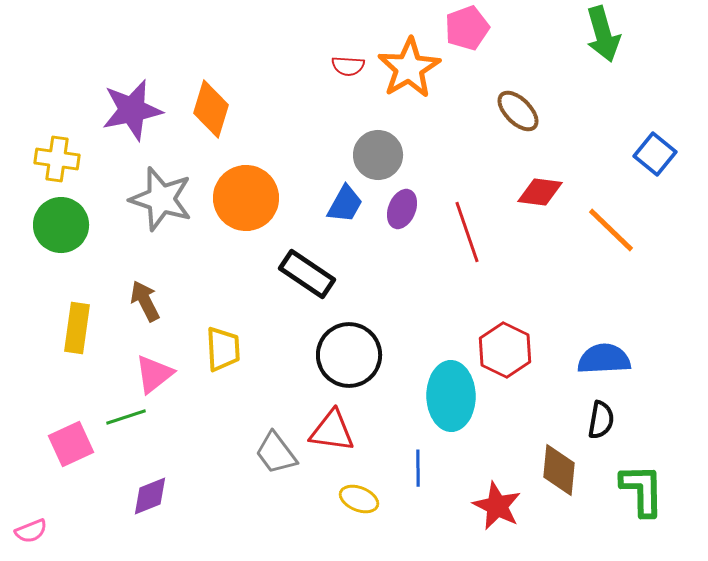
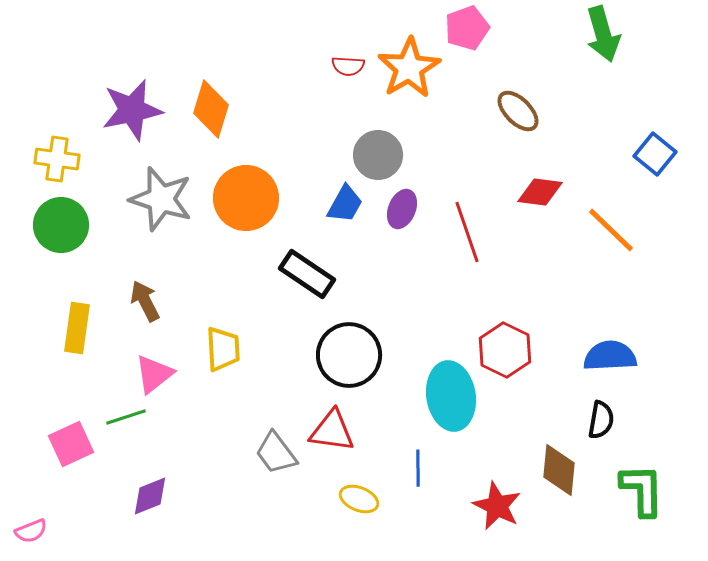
blue semicircle: moved 6 px right, 3 px up
cyan ellipse: rotated 8 degrees counterclockwise
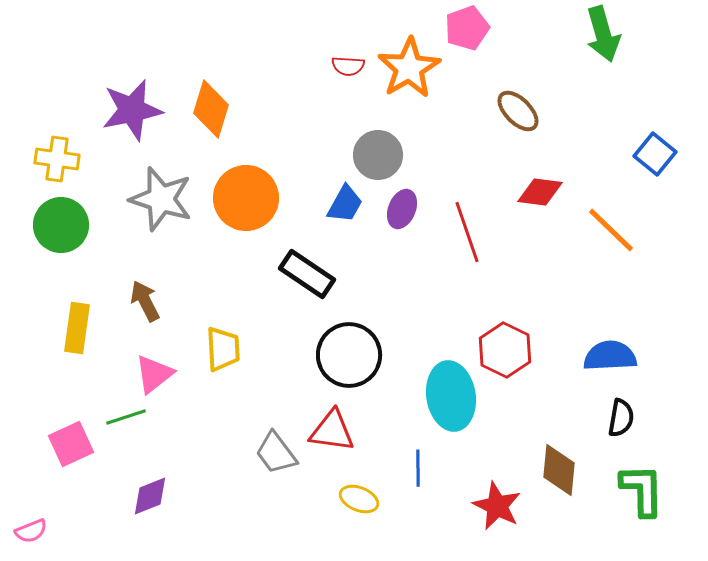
black semicircle: moved 20 px right, 2 px up
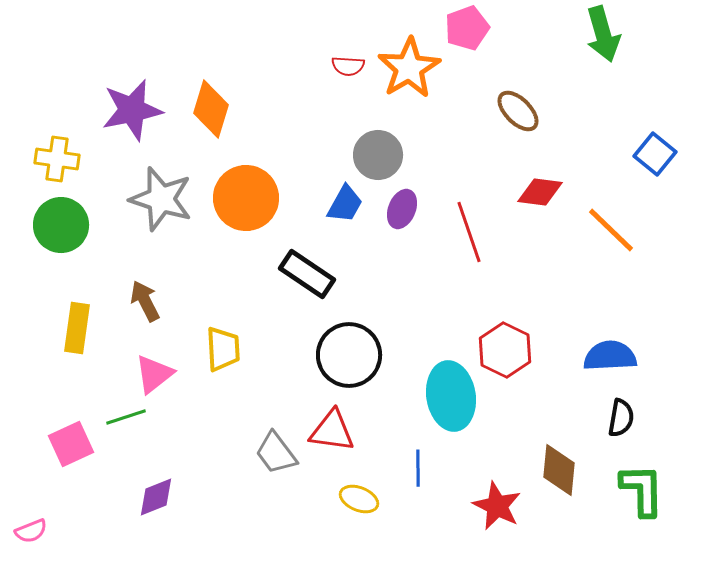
red line: moved 2 px right
purple diamond: moved 6 px right, 1 px down
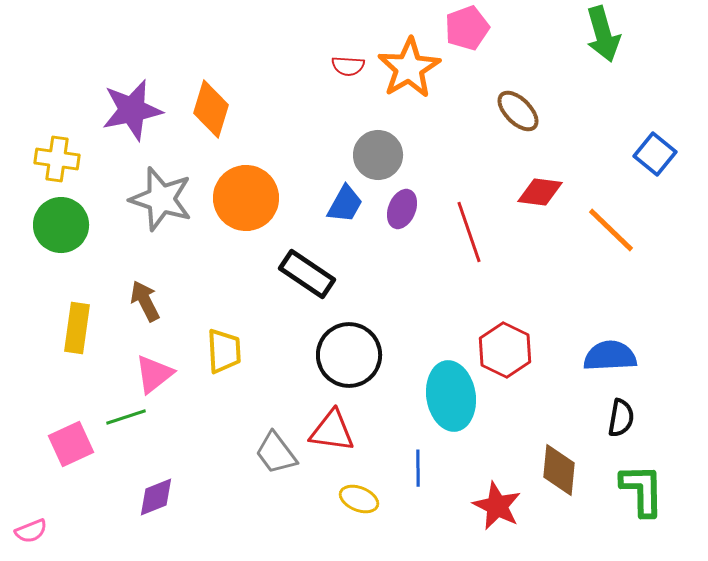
yellow trapezoid: moved 1 px right, 2 px down
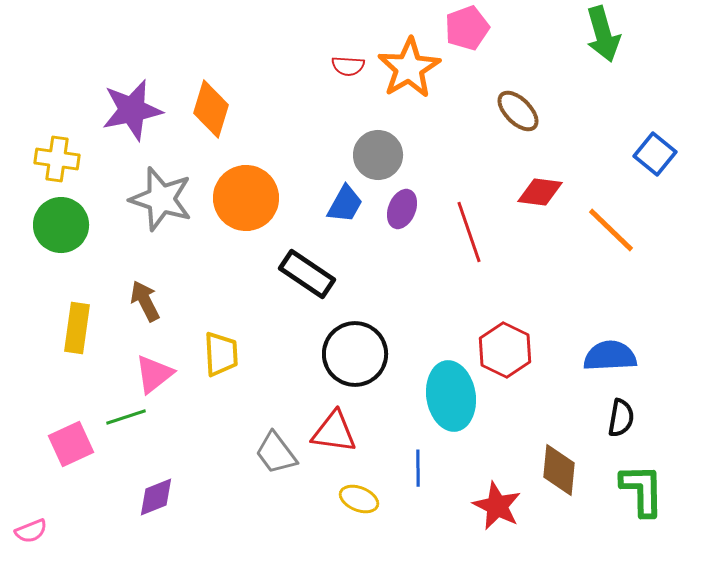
yellow trapezoid: moved 3 px left, 3 px down
black circle: moved 6 px right, 1 px up
red triangle: moved 2 px right, 1 px down
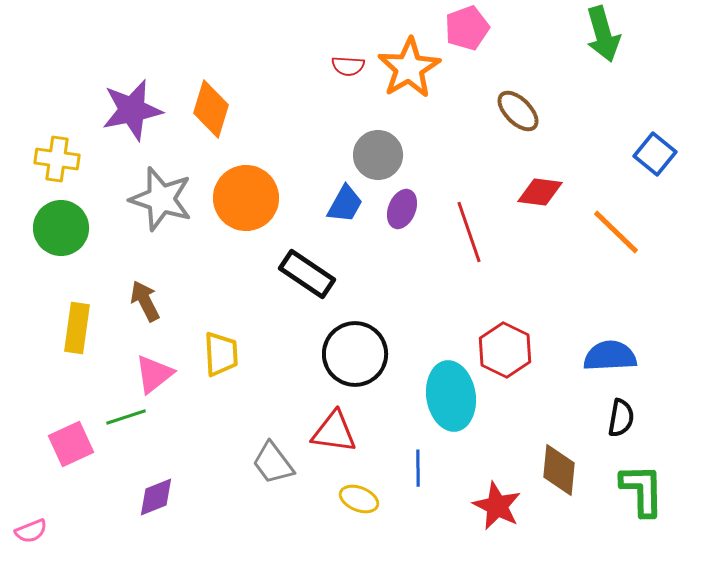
green circle: moved 3 px down
orange line: moved 5 px right, 2 px down
gray trapezoid: moved 3 px left, 10 px down
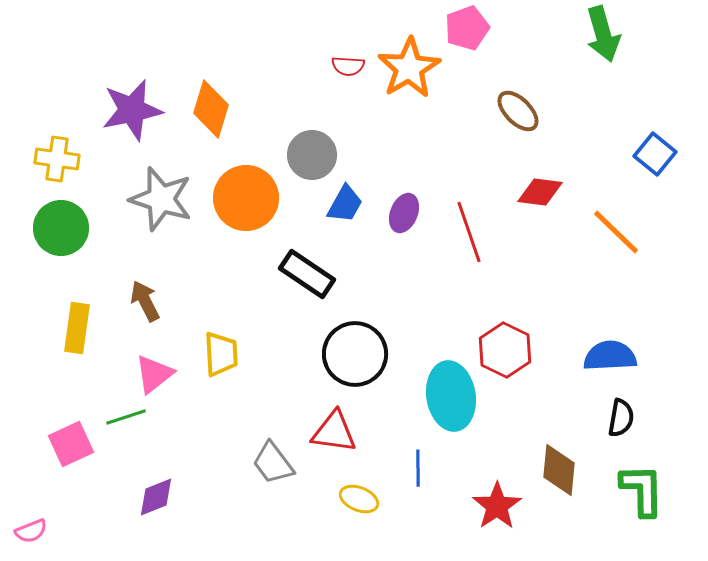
gray circle: moved 66 px left
purple ellipse: moved 2 px right, 4 px down
red star: rotated 12 degrees clockwise
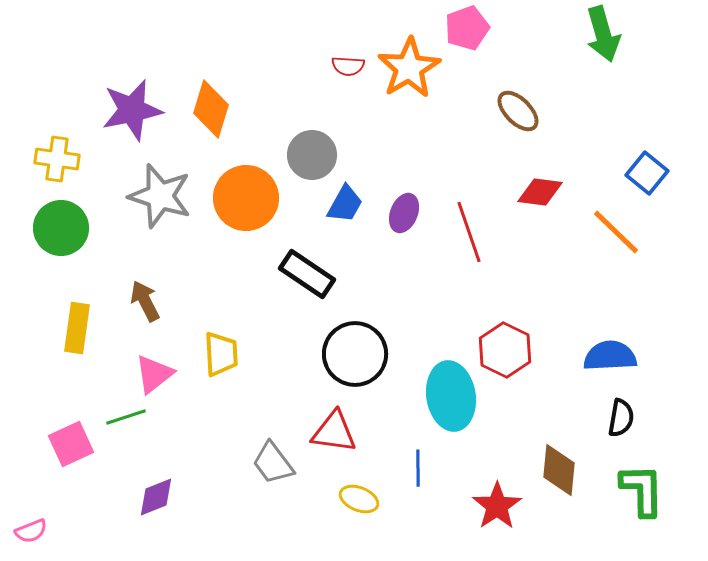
blue square: moved 8 px left, 19 px down
gray star: moved 1 px left, 3 px up
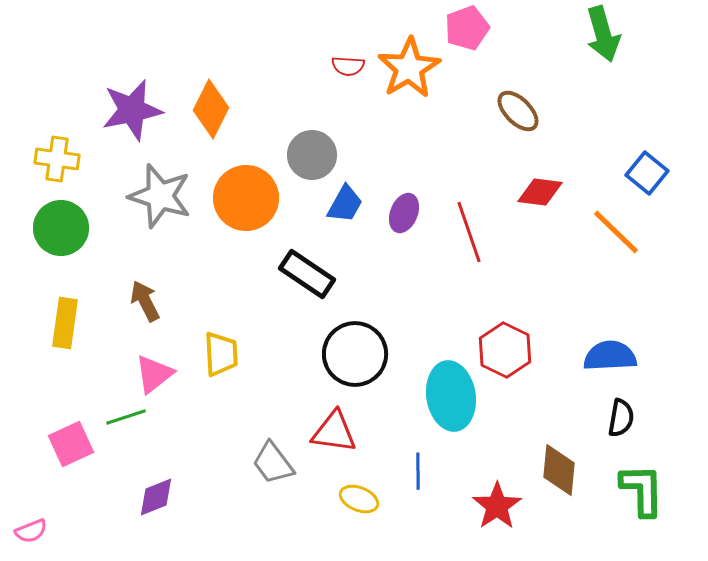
orange diamond: rotated 10 degrees clockwise
yellow rectangle: moved 12 px left, 5 px up
blue line: moved 3 px down
